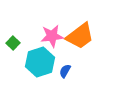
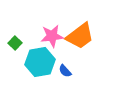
green square: moved 2 px right
cyan hexagon: rotated 8 degrees clockwise
blue semicircle: rotated 72 degrees counterclockwise
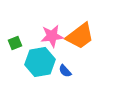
green square: rotated 24 degrees clockwise
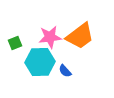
pink star: moved 2 px left, 1 px down
cyan hexagon: rotated 8 degrees clockwise
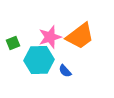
pink star: rotated 10 degrees counterclockwise
green square: moved 2 px left
cyan hexagon: moved 1 px left, 2 px up
